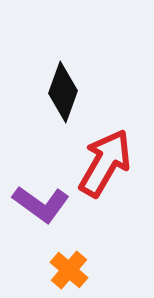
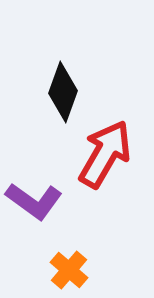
red arrow: moved 9 px up
purple L-shape: moved 7 px left, 3 px up
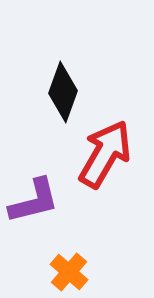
purple L-shape: rotated 50 degrees counterclockwise
orange cross: moved 2 px down
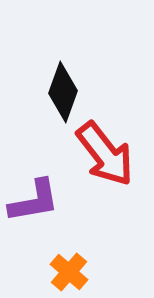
red arrow: rotated 112 degrees clockwise
purple L-shape: rotated 4 degrees clockwise
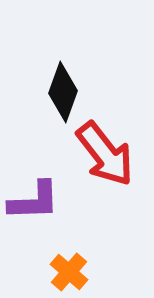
purple L-shape: rotated 8 degrees clockwise
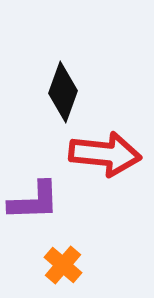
red arrow: rotated 46 degrees counterclockwise
orange cross: moved 6 px left, 7 px up
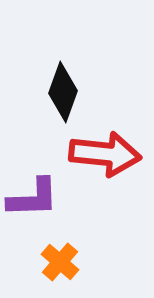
purple L-shape: moved 1 px left, 3 px up
orange cross: moved 3 px left, 3 px up
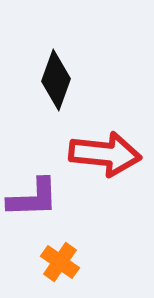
black diamond: moved 7 px left, 12 px up
orange cross: rotated 6 degrees counterclockwise
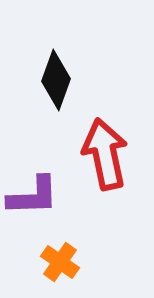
red arrow: rotated 108 degrees counterclockwise
purple L-shape: moved 2 px up
